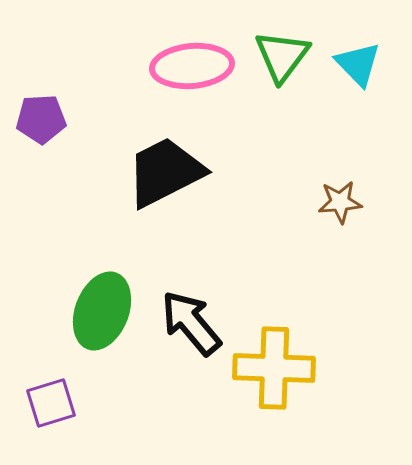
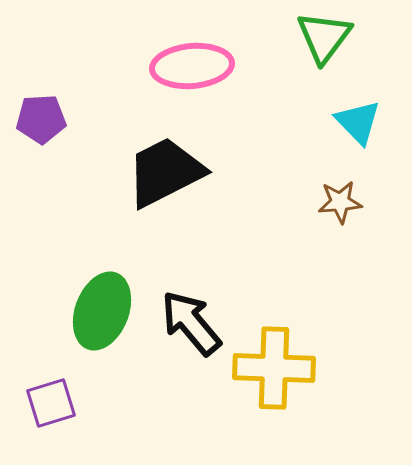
green triangle: moved 42 px right, 19 px up
cyan triangle: moved 58 px down
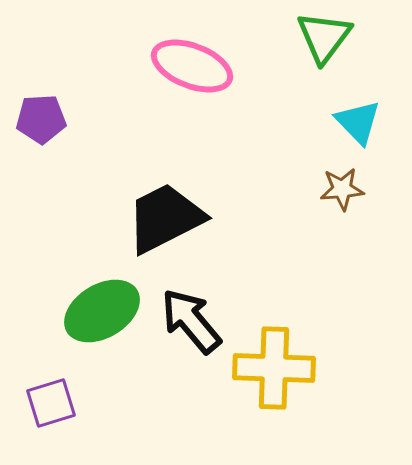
pink ellipse: rotated 26 degrees clockwise
black trapezoid: moved 46 px down
brown star: moved 2 px right, 13 px up
green ellipse: rotated 38 degrees clockwise
black arrow: moved 2 px up
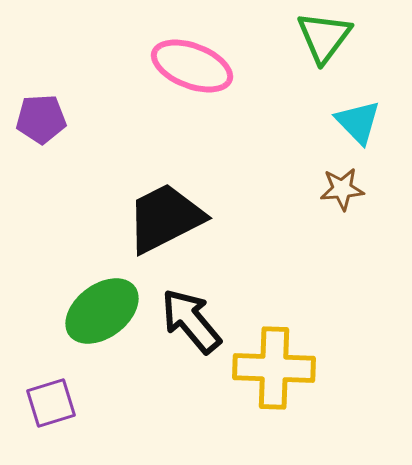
green ellipse: rotated 6 degrees counterclockwise
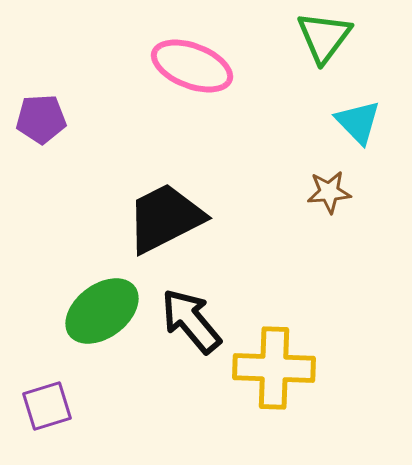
brown star: moved 13 px left, 3 px down
purple square: moved 4 px left, 3 px down
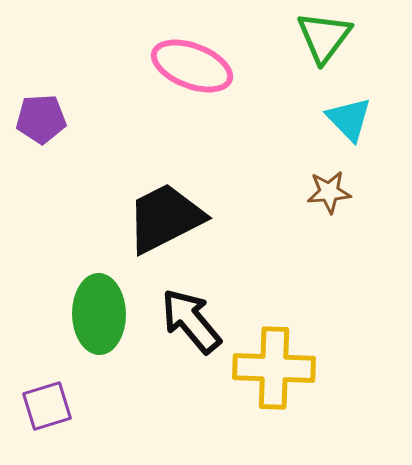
cyan triangle: moved 9 px left, 3 px up
green ellipse: moved 3 px left, 3 px down; rotated 54 degrees counterclockwise
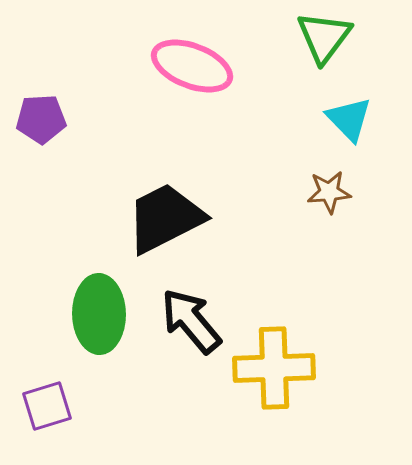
yellow cross: rotated 4 degrees counterclockwise
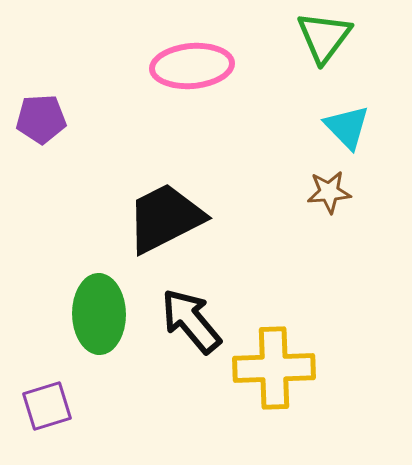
pink ellipse: rotated 26 degrees counterclockwise
cyan triangle: moved 2 px left, 8 px down
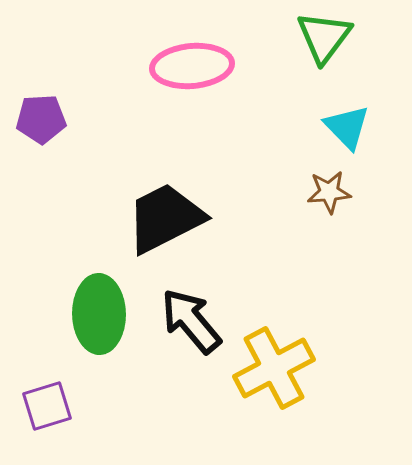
yellow cross: rotated 26 degrees counterclockwise
